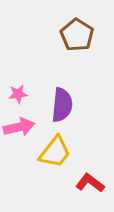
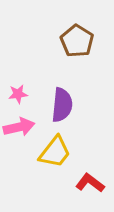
brown pentagon: moved 6 px down
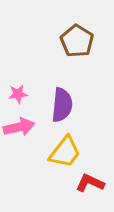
yellow trapezoid: moved 10 px right
red L-shape: rotated 12 degrees counterclockwise
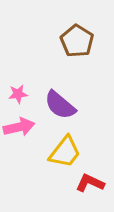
purple semicircle: moved 2 px left; rotated 124 degrees clockwise
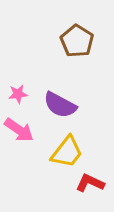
purple semicircle: rotated 12 degrees counterclockwise
pink arrow: moved 3 px down; rotated 48 degrees clockwise
yellow trapezoid: moved 2 px right
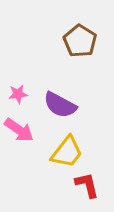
brown pentagon: moved 3 px right
red L-shape: moved 3 px left, 2 px down; rotated 52 degrees clockwise
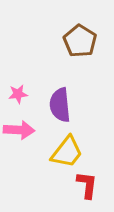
purple semicircle: rotated 56 degrees clockwise
pink arrow: rotated 32 degrees counterclockwise
red L-shape: rotated 20 degrees clockwise
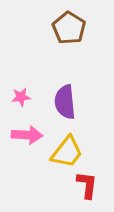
brown pentagon: moved 11 px left, 13 px up
pink star: moved 3 px right, 3 px down
purple semicircle: moved 5 px right, 3 px up
pink arrow: moved 8 px right, 5 px down
